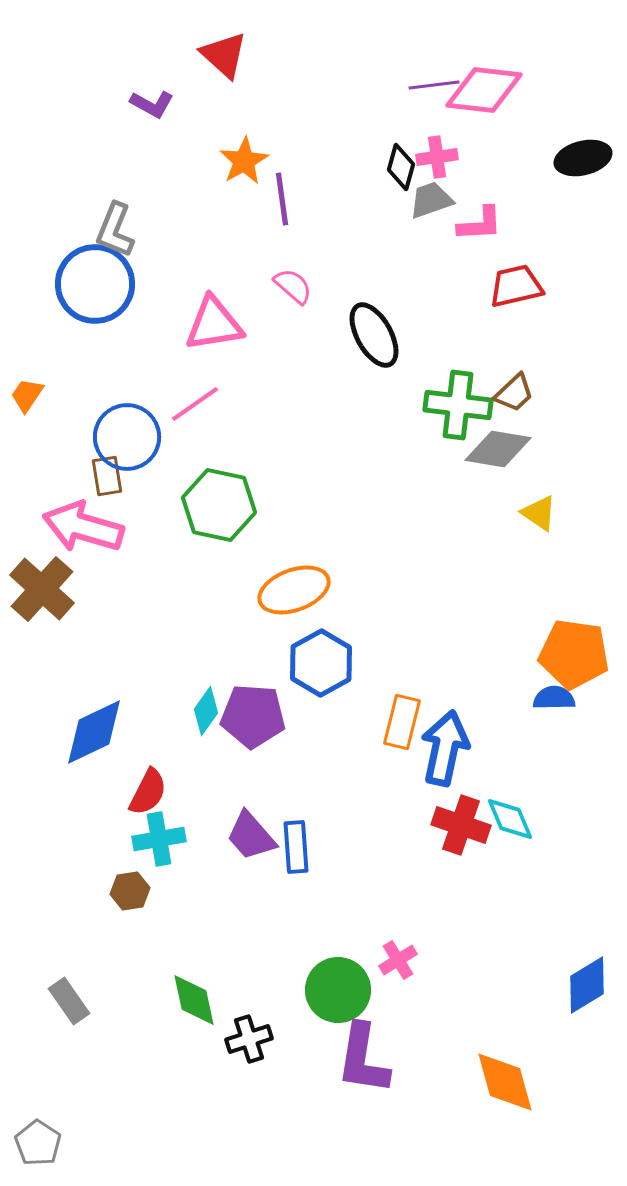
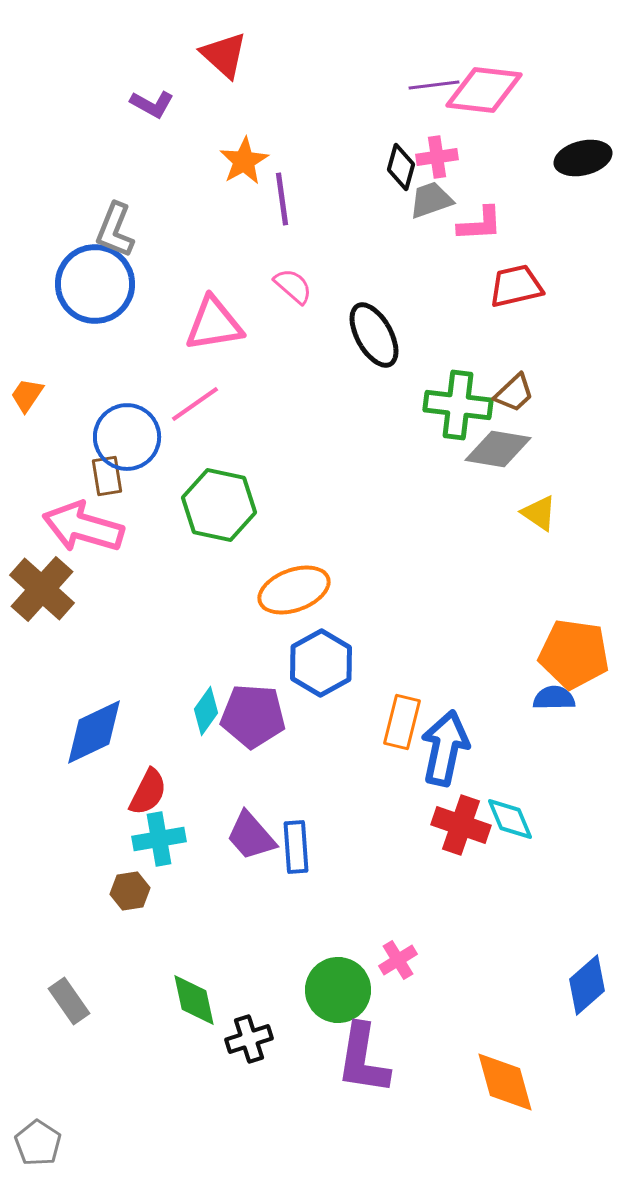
blue diamond at (587, 985): rotated 10 degrees counterclockwise
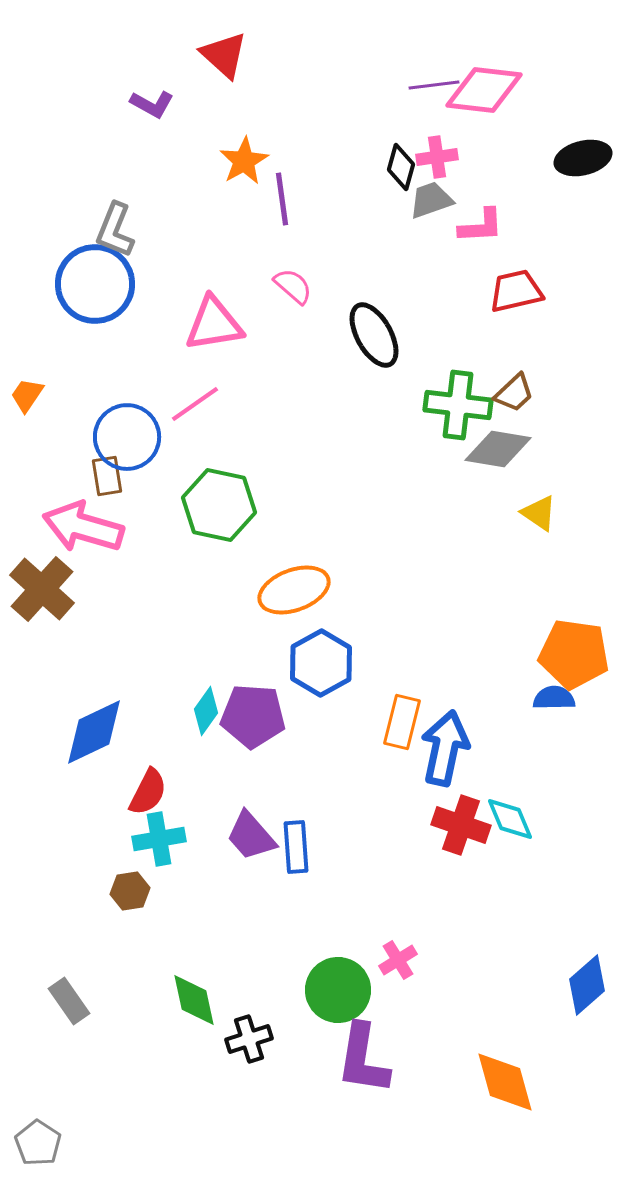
pink L-shape at (480, 224): moved 1 px right, 2 px down
red trapezoid at (516, 286): moved 5 px down
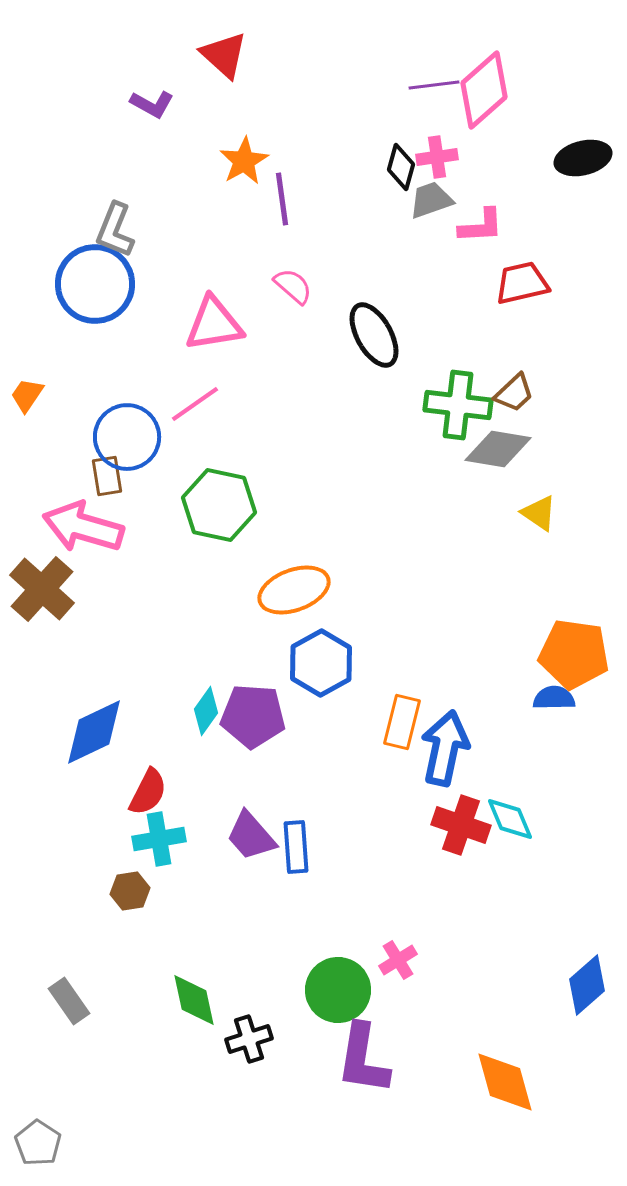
pink diamond at (484, 90): rotated 48 degrees counterclockwise
red trapezoid at (516, 291): moved 6 px right, 8 px up
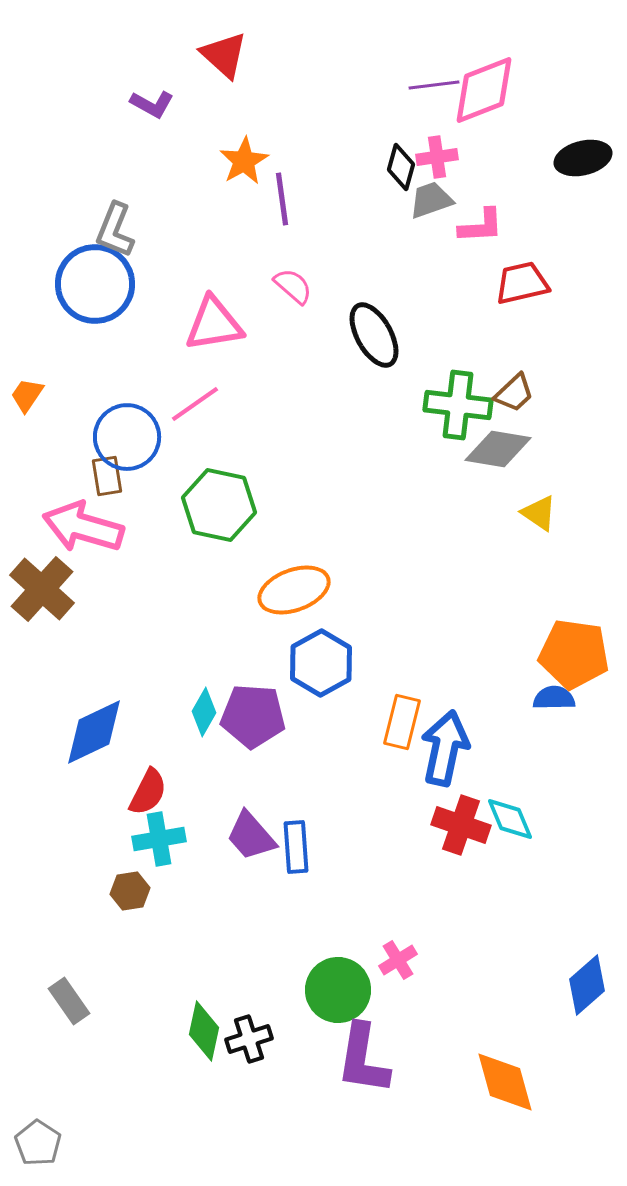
pink diamond at (484, 90): rotated 20 degrees clockwise
cyan diamond at (206, 711): moved 2 px left, 1 px down; rotated 6 degrees counterclockwise
green diamond at (194, 1000): moved 10 px right, 31 px down; rotated 24 degrees clockwise
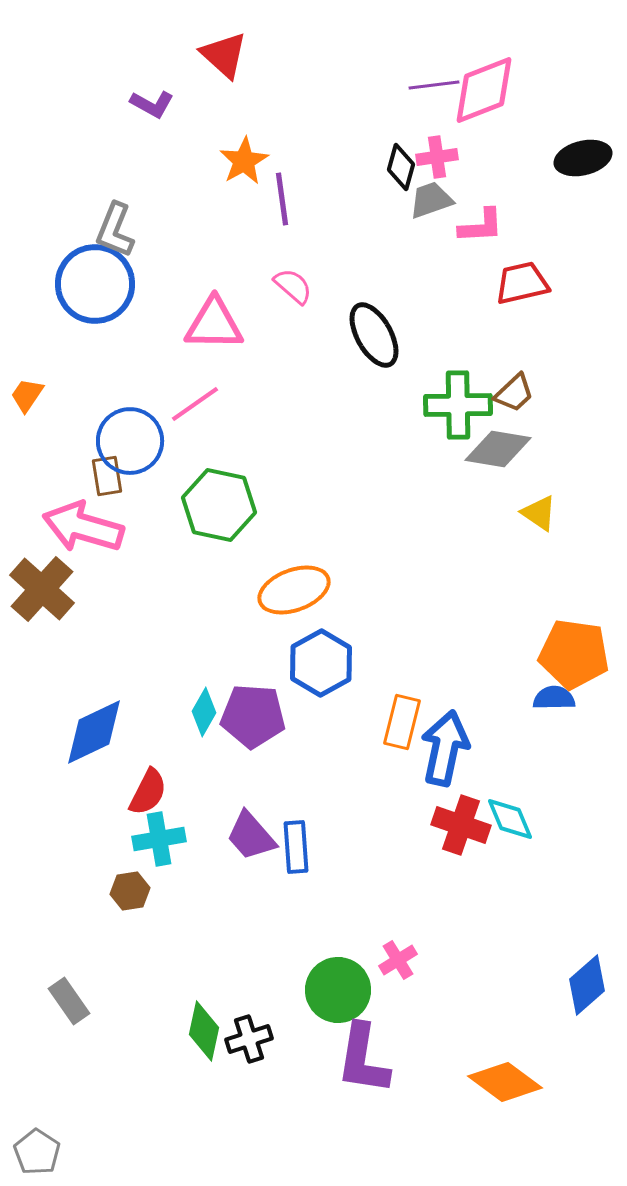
pink triangle at (214, 324): rotated 10 degrees clockwise
green cross at (458, 405): rotated 8 degrees counterclockwise
blue circle at (127, 437): moved 3 px right, 4 px down
orange diamond at (505, 1082): rotated 38 degrees counterclockwise
gray pentagon at (38, 1143): moved 1 px left, 9 px down
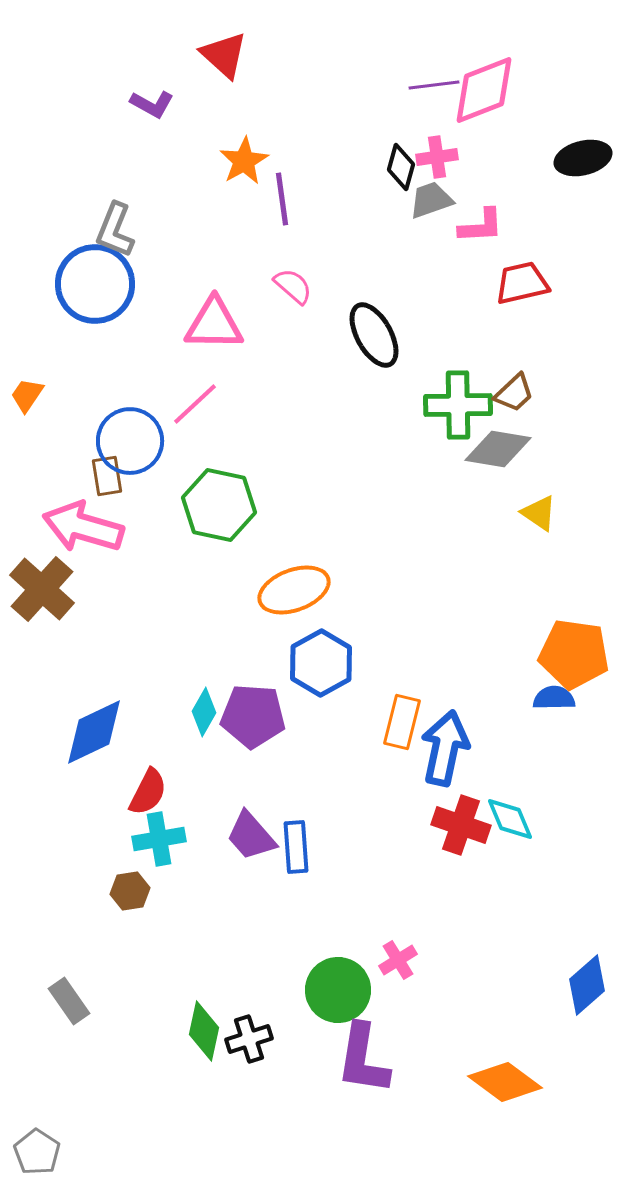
pink line at (195, 404): rotated 8 degrees counterclockwise
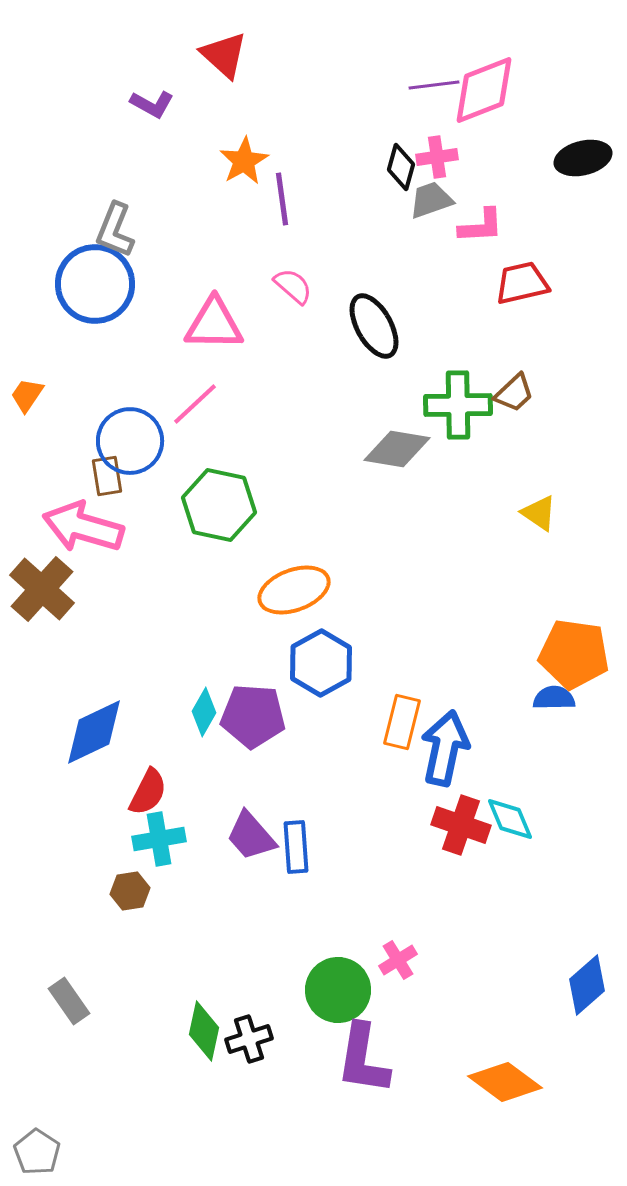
black ellipse at (374, 335): moved 9 px up
gray diamond at (498, 449): moved 101 px left
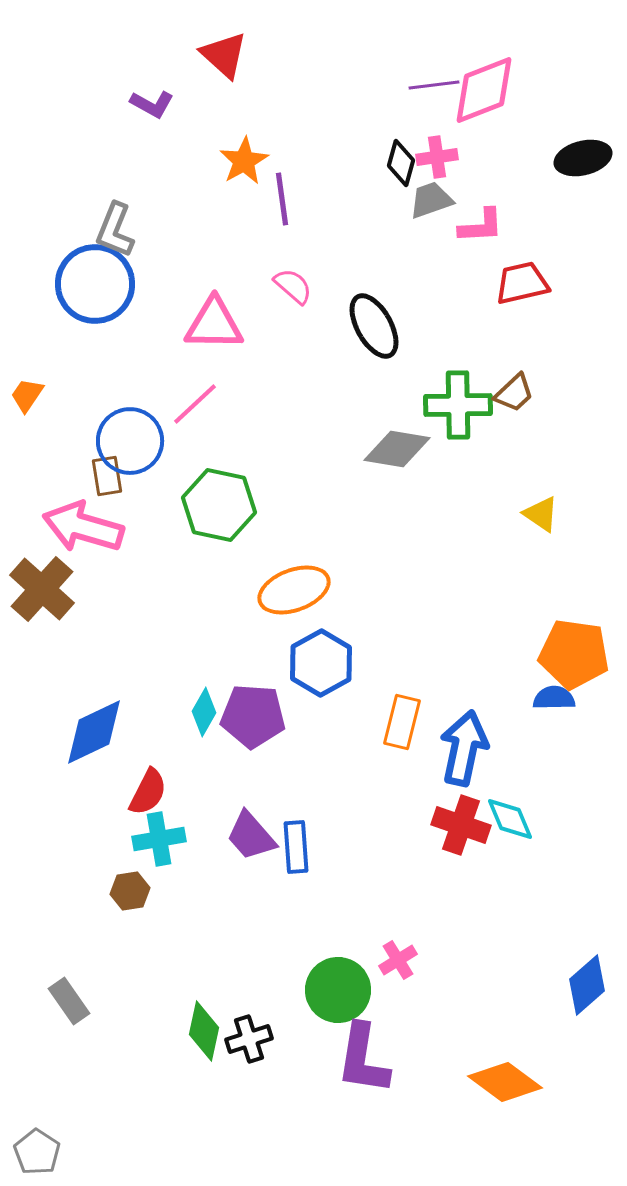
black diamond at (401, 167): moved 4 px up
yellow triangle at (539, 513): moved 2 px right, 1 px down
blue arrow at (445, 748): moved 19 px right
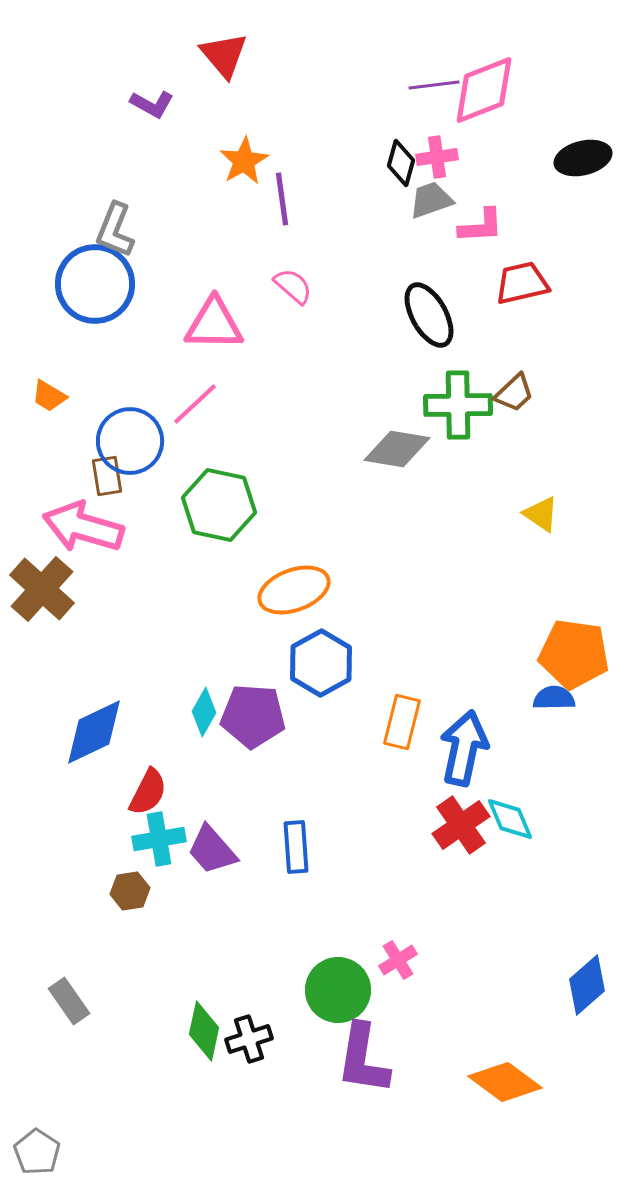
red triangle at (224, 55): rotated 8 degrees clockwise
black ellipse at (374, 326): moved 55 px right, 11 px up
orange trapezoid at (27, 395): moved 22 px right, 1 px down; rotated 93 degrees counterclockwise
red cross at (461, 825): rotated 36 degrees clockwise
purple trapezoid at (251, 836): moved 39 px left, 14 px down
